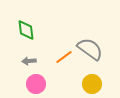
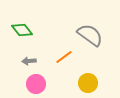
green diamond: moved 4 px left; rotated 30 degrees counterclockwise
gray semicircle: moved 14 px up
yellow circle: moved 4 px left, 1 px up
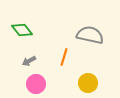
gray semicircle: rotated 24 degrees counterclockwise
orange line: rotated 36 degrees counterclockwise
gray arrow: rotated 24 degrees counterclockwise
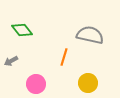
gray arrow: moved 18 px left
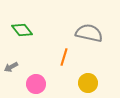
gray semicircle: moved 1 px left, 2 px up
gray arrow: moved 6 px down
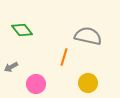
gray semicircle: moved 1 px left, 3 px down
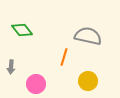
gray arrow: rotated 56 degrees counterclockwise
yellow circle: moved 2 px up
